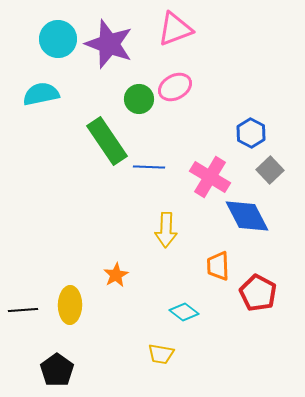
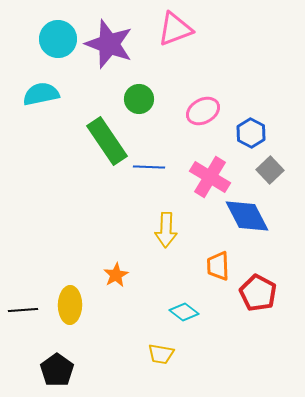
pink ellipse: moved 28 px right, 24 px down
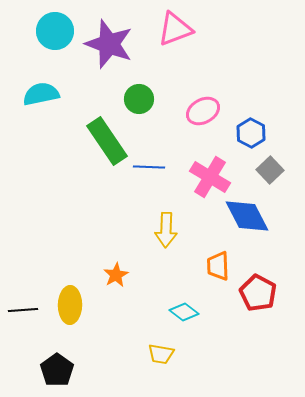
cyan circle: moved 3 px left, 8 px up
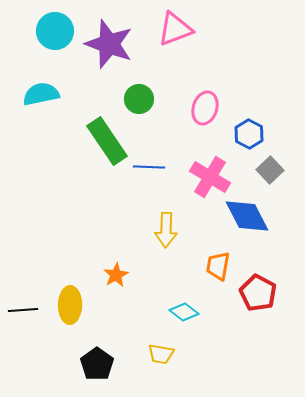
pink ellipse: moved 2 px right, 3 px up; rotated 44 degrees counterclockwise
blue hexagon: moved 2 px left, 1 px down
orange trapezoid: rotated 12 degrees clockwise
black pentagon: moved 40 px right, 6 px up
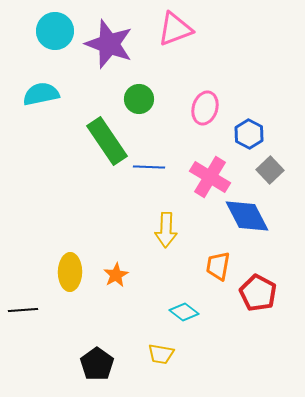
yellow ellipse: moved 33 px up
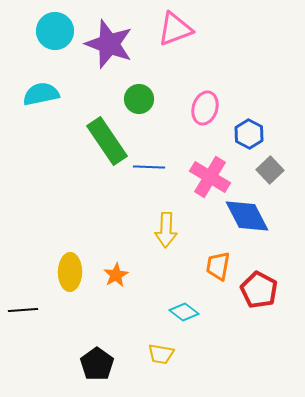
red pentagon: moved 1 px right, 3 px up
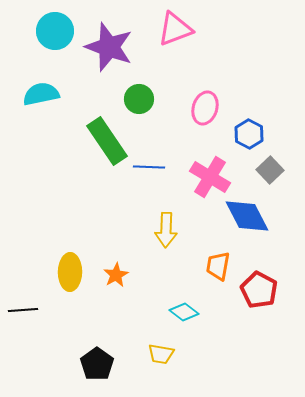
purple star: moved 3 px down
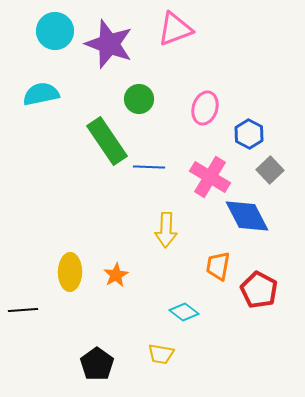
purple star: moved 3 px up
